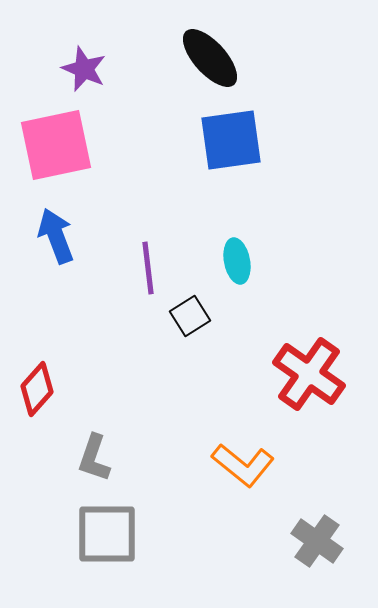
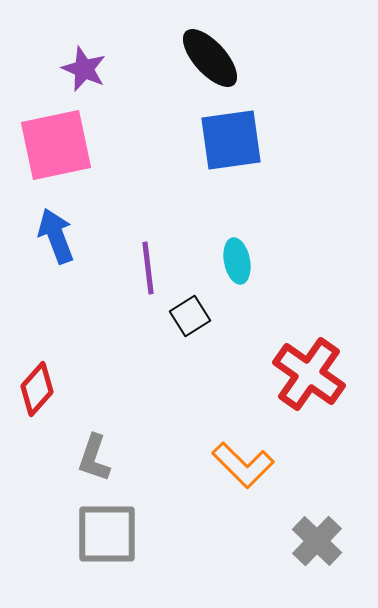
orange L-shape: rotated 6 degrees clockwise
gray cross: rotated 9 degrees clockwise
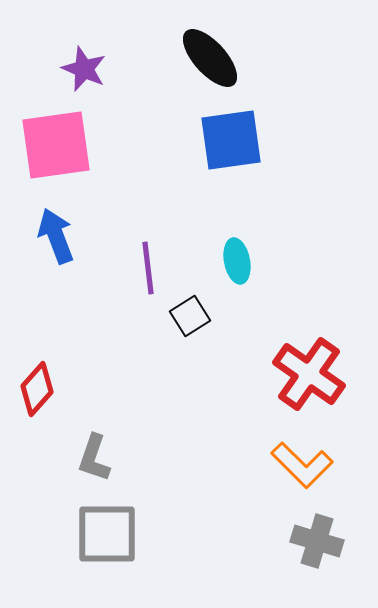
pink square: rotated 4 degrees clockwise
orange L-shape: moved 59 px right
gray cross: rotated 27 degrees counterclockwise
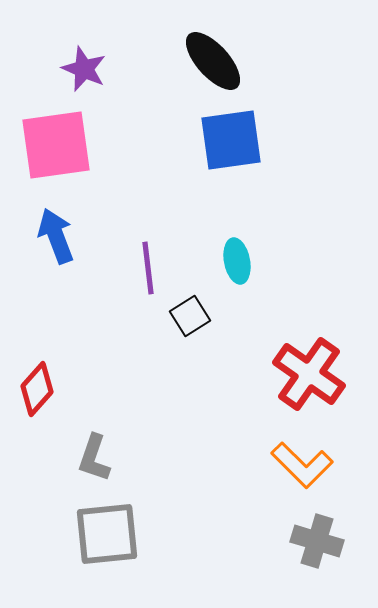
black ellipse: moved 3 px right, 3 px down
gray square: rotated 6 degrees counterclockwise
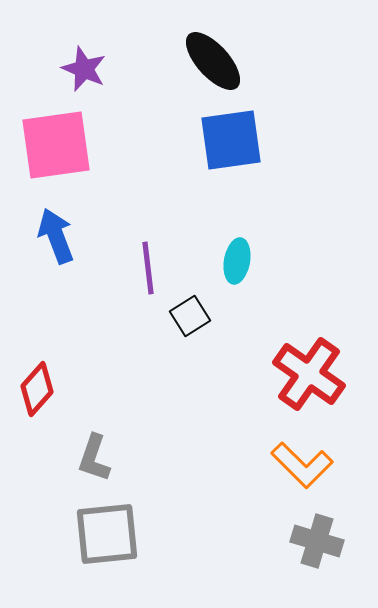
cyan ellipse: rotated 21 degrees clockwise
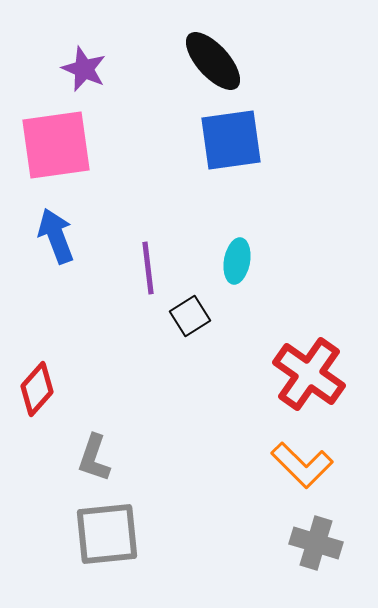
gray cross: moved 1 px left, 2 px down
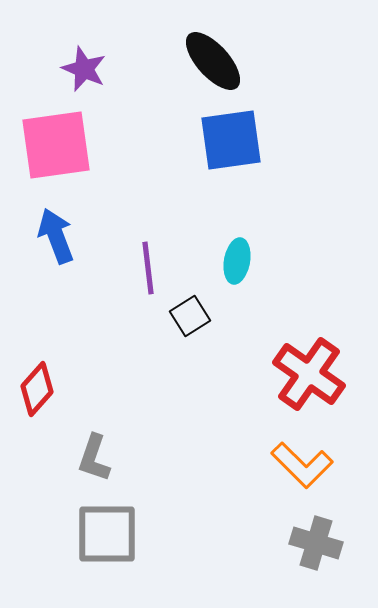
gray square: rotated 6 degrees clockwise
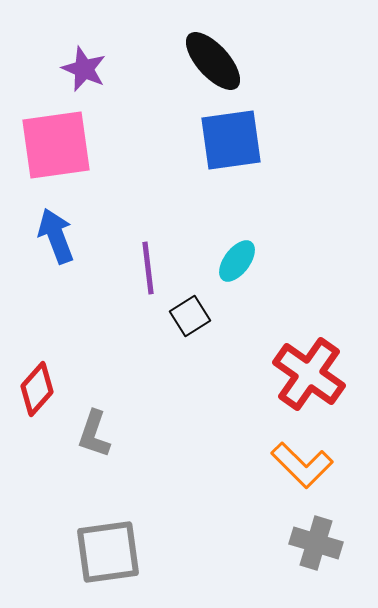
cyan ellipse: rotated 27 degrees clockwise
gray L-shape: moved 24 px up
gray square: moved 1 px right, 18 px down; rotated 8 degrees counterclockwise
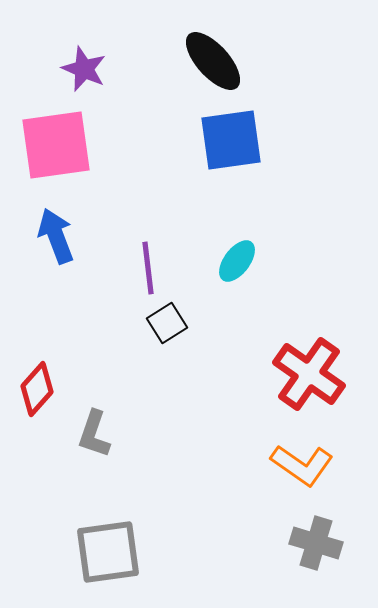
black square: moved 23 px left, 7 px down
orange L-shape: rotated 10 degrees counterclockwise
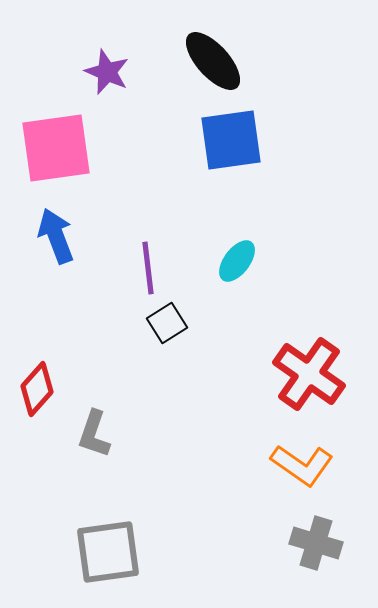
purple star: moved 23 px right, 3 px down
pink square: moved 3 px down
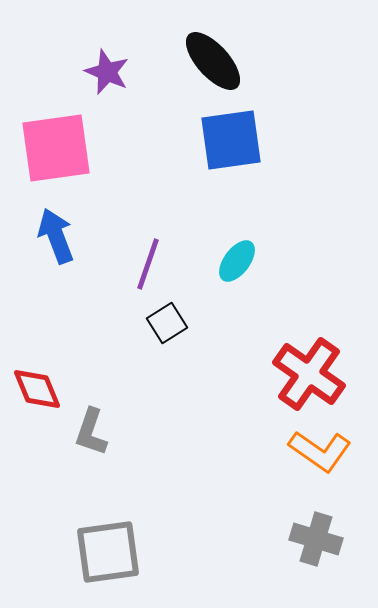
purple line: moved 4 px up; rotated 26 degrees clockwise
red diamond: rotated 64 degrees counterclockwise
gray L-shape: moved 3 px left, 2 px up
orange L-shape: moved 18 px right, 14 px up
gray cross: moved 4 px up
